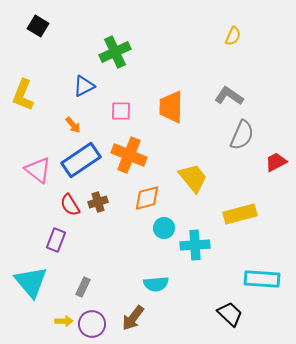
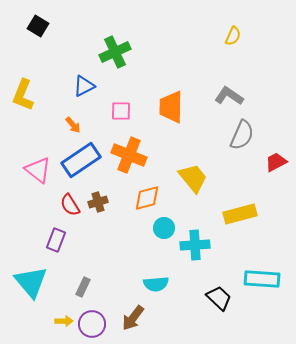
black trapezoid: moved 11 px left, 16 px up
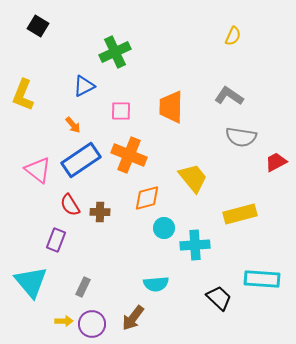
gray semicircle: moved 1 px left, 2 px down; rotated 76 degrees clockwise
brown cross: moved 2 px right, 10 px down; rotated 18 degrees clockwise
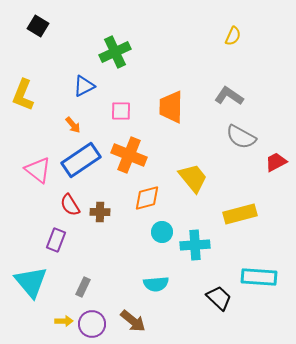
gray semicircle: rotated 20 degrees clockwise
cyan circle: moved 2 px left, 4 px down
cyan rectangle: moved 3 px left, 2 px up
brown arrow: moved 3 px down; rotated 88 degrees counterclockwise
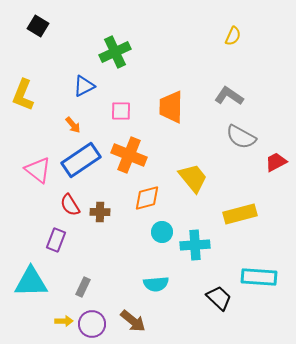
cyan triangle: rotated 51 degrees counterclockwise
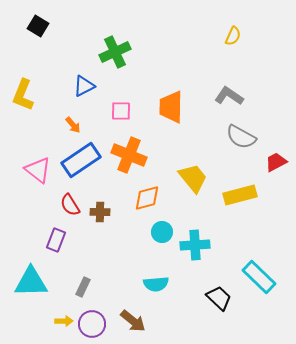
yellow rectangle: moved 19 px up
cyan rectangle: rotated 40 degrees clockwise
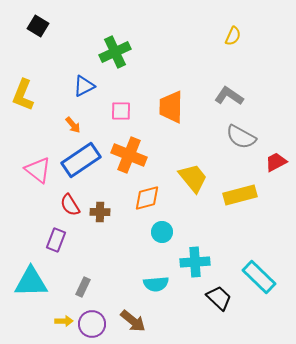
cyan cross: moved 17 px down
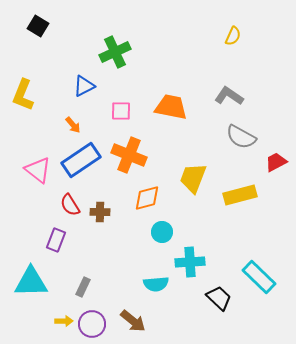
orange trapezoid: rotated 100 degrees clockwise
yellow trapezoid: rotated 120 degrees counterclockwise
cyan cross: moved 5 px left
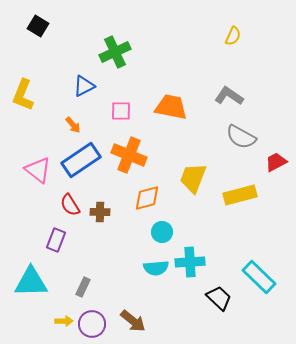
cyan semicircle: moved 16 px up
